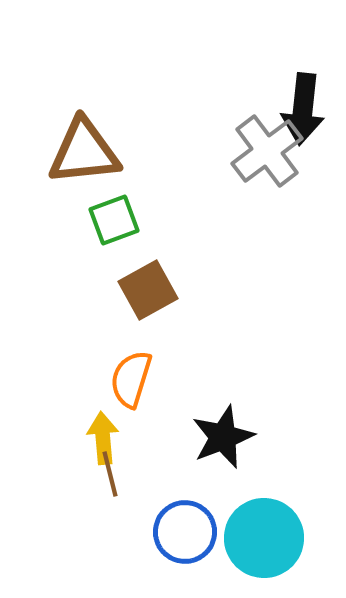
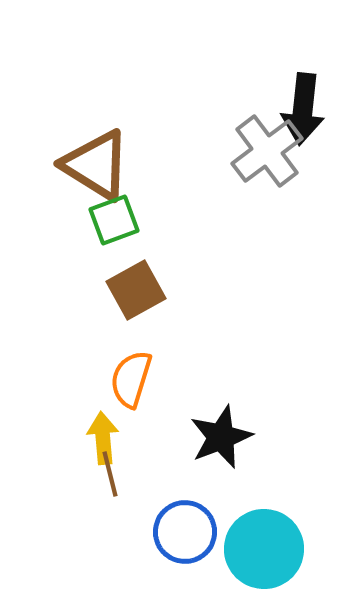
brown triangle: moved 12 px right, 13 px down; rotated 38 degrees clockwise
brown square: moved 12 px left
black star: moved 2 px left
cyan circle: moved 11 px down
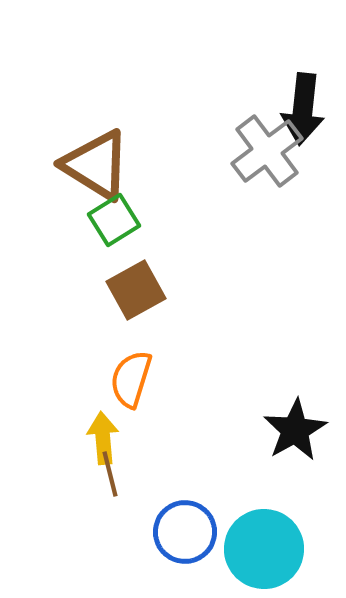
green square: rotated 12 degrees counterclockwise
black star: moved 74 px right, 7 px up; rotated 8 degrees counterclockwise
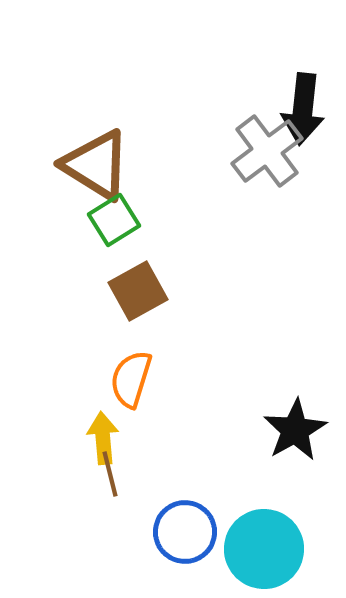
brown square: moved 2 px right, 1 px down
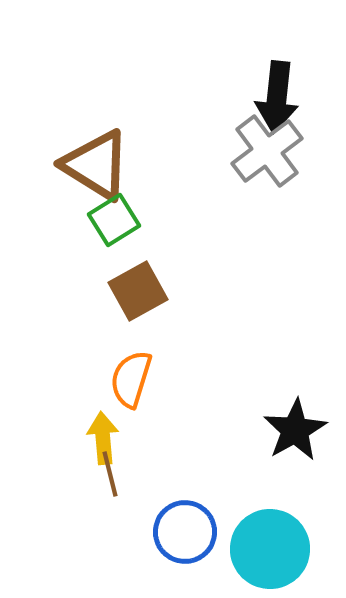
black arrow: moved 26 px left, 12 px up
cyan circle: moved 6 px right
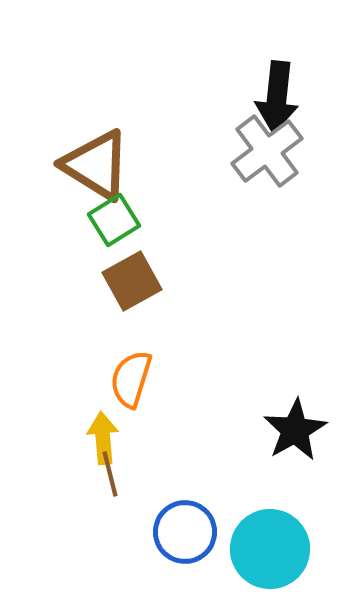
brown square: moved 6 px left, 10 px up
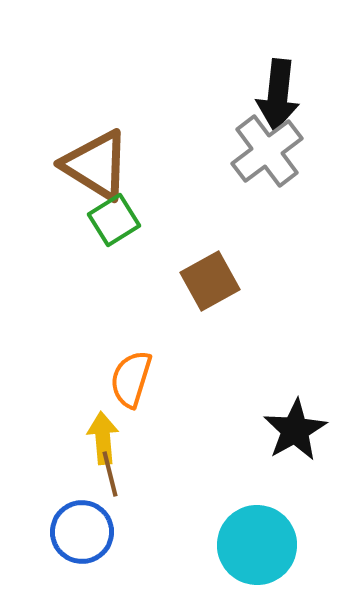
black arrow: moved 1 px right, 2 px up
brown square: moved 78 px right
blue circle: moved 103 px left
cyan circle: moved 13 px left, 4 px up
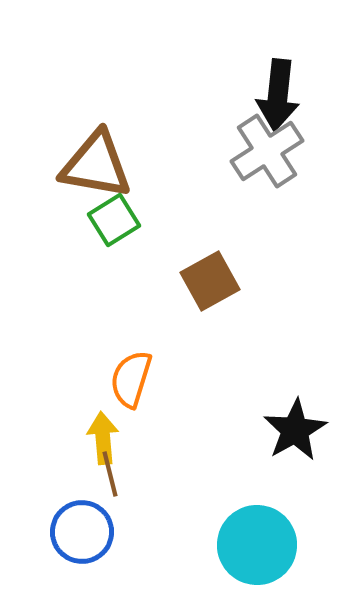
gray cross: rotated 4 degrees clockwise
brown triangle: rotated 22 degrees counterclockwise
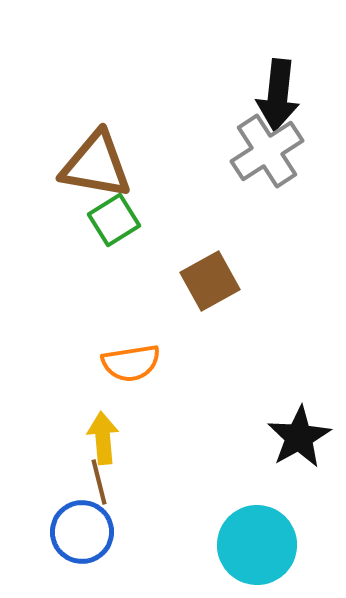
orange semicircle: moved 16 px up; rotated 116 degrees counterclockwise
black star: moved 4 px right, 7 px down
brown line: moved 11 px left, 8 px down
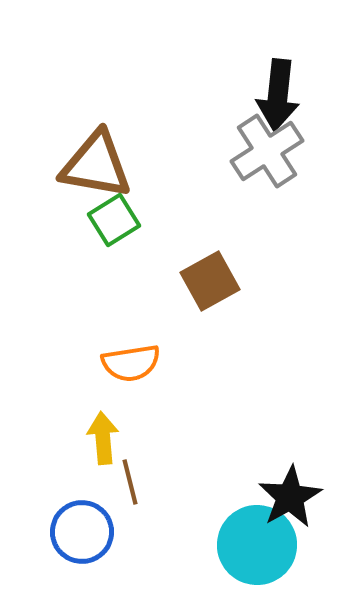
black star: moved 9 px left, 60 px down
brown line: moved 31 px right
